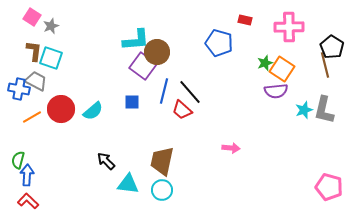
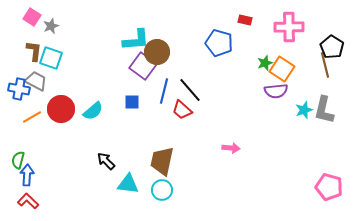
black line: moved 2 px up
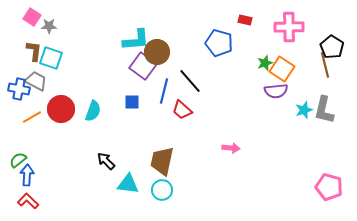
gray star: moved 2 px left; rotated 21 degrees clockwise
black line: moved 9 px up
cyan semicircle: rotated 30 degrees counterclockwise
green semicircle: rotated 36 degrees clockwise
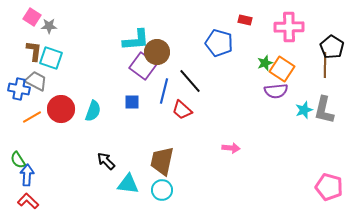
brown line: rotated 15 degrees clockwise
green semicircle: rotated 84 degrees counterclockwise
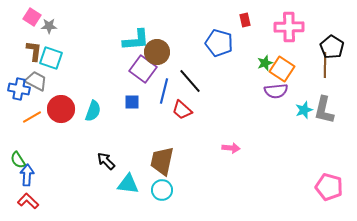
red rectangle: rotated 64 degrees clockwise
purple square: moved 3 px down
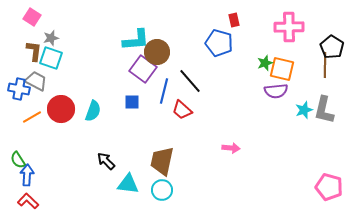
red rectangle: moved 11 px left
gray star: moved 2 px right, 12 px down; rotated 14 degrees counterclockwise
orange square: rotated 20 degrees counterclockwise
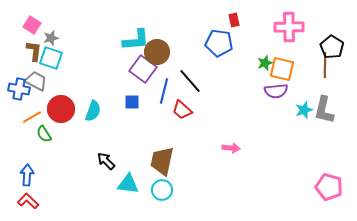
pink square: moved 8 px down
blue pentagon: rotated 8 degrees counterclockwise
green semicircle: moved 26 px right, 26 px up
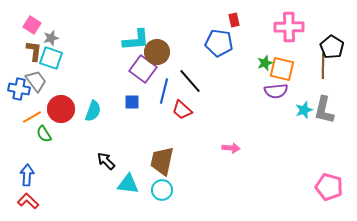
brown line: moved 2 px left, 1 px down
gray trapezoid: rotated 25 degrees clockwise
